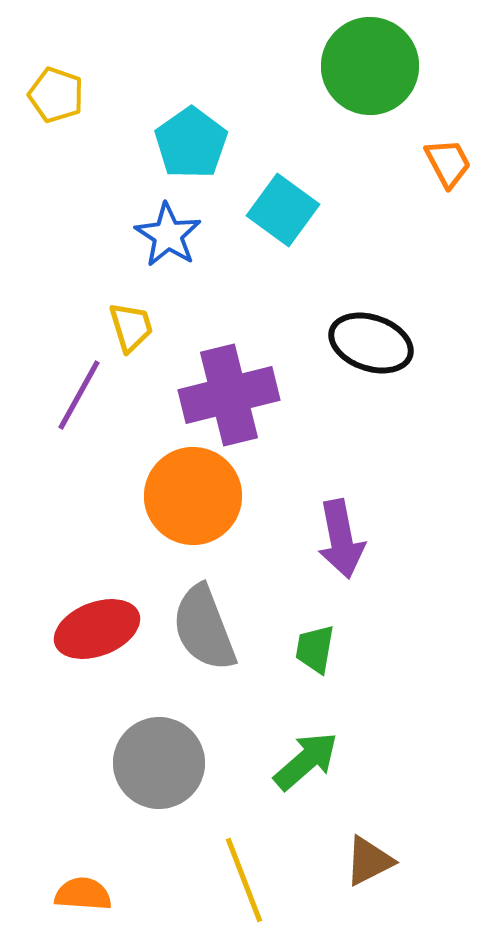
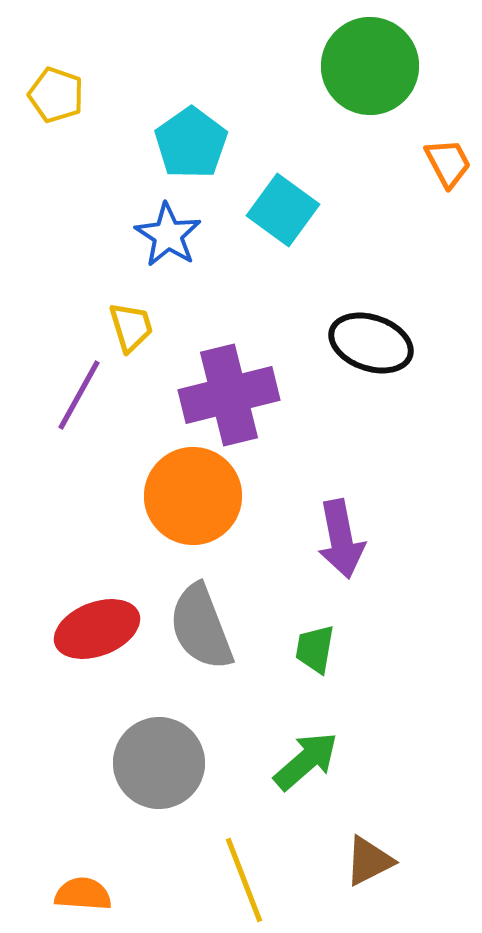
gray semicircle: moved 3 px left, 1 px up
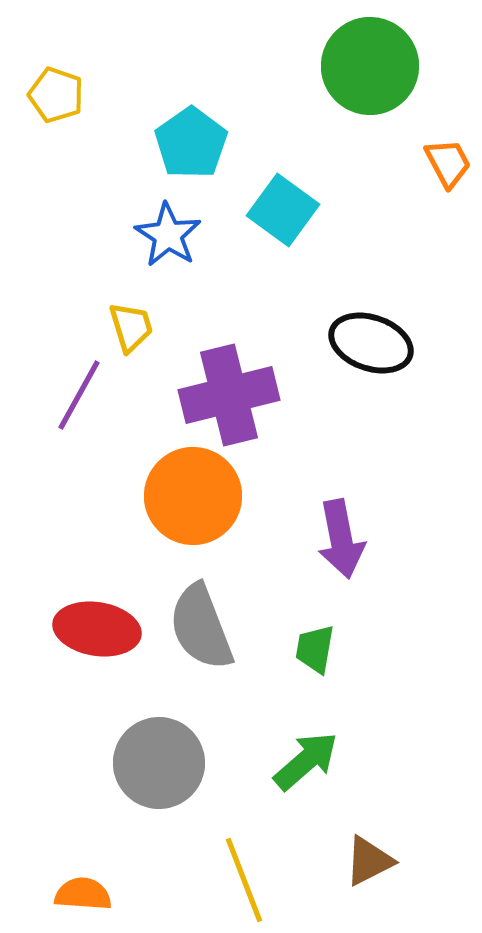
red ellipse: rotated 30 degrees clockwise
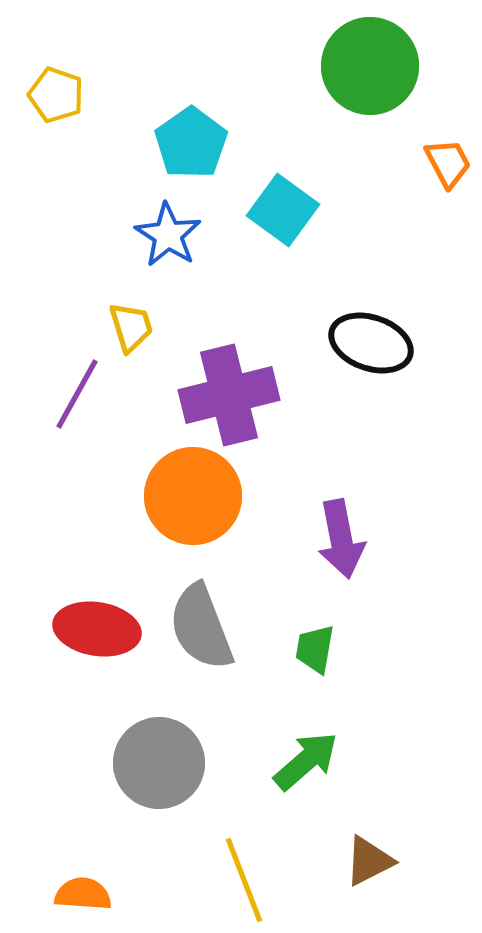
purple line: moved 2 px left, 1 px up
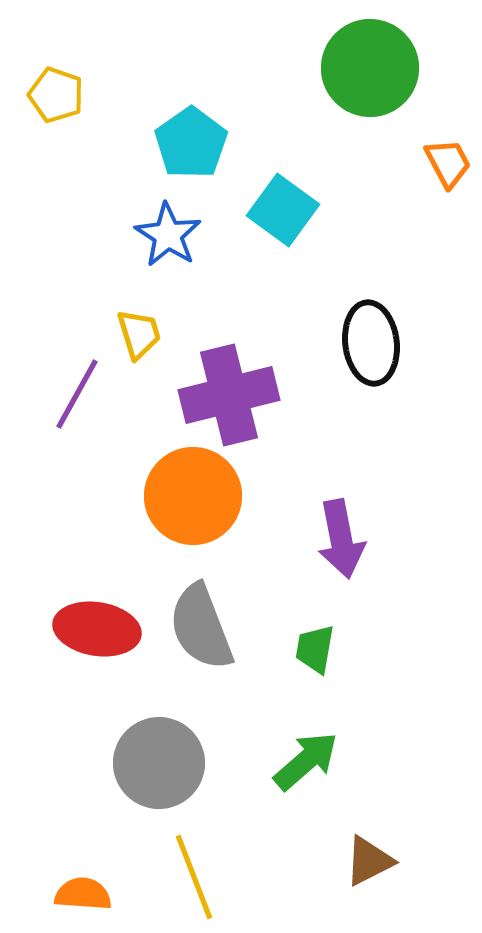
green circle: moved 2 px down
yellow trapezoid: moved 8 px right, 7 px down
black ellipse: rotated 64 degrees clockwise
yellow line: moved 50 px left, 3 px up
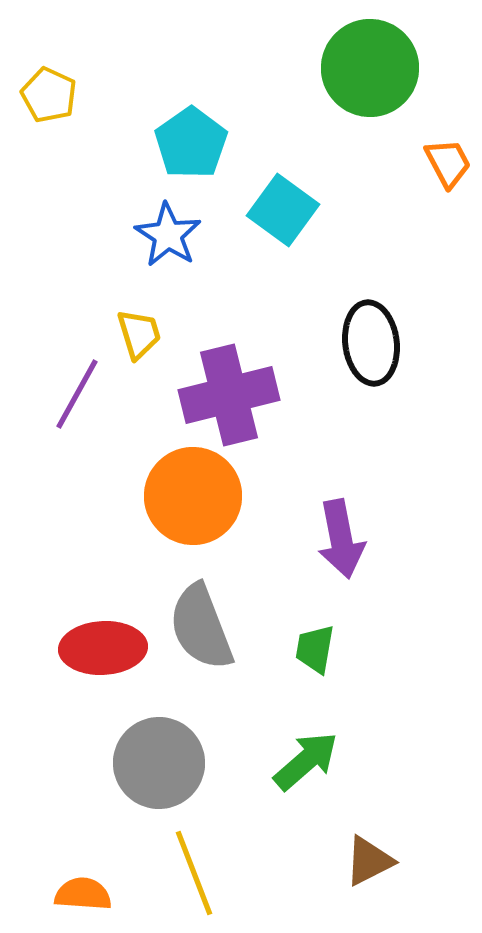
yellow pentagon: moved 7 px left; rotated 6 degrees clockwise
red ellipse: moved 6 px right, 19 px down; rotated 12 degrees counterclockwise
yellow line: moved 4 px up
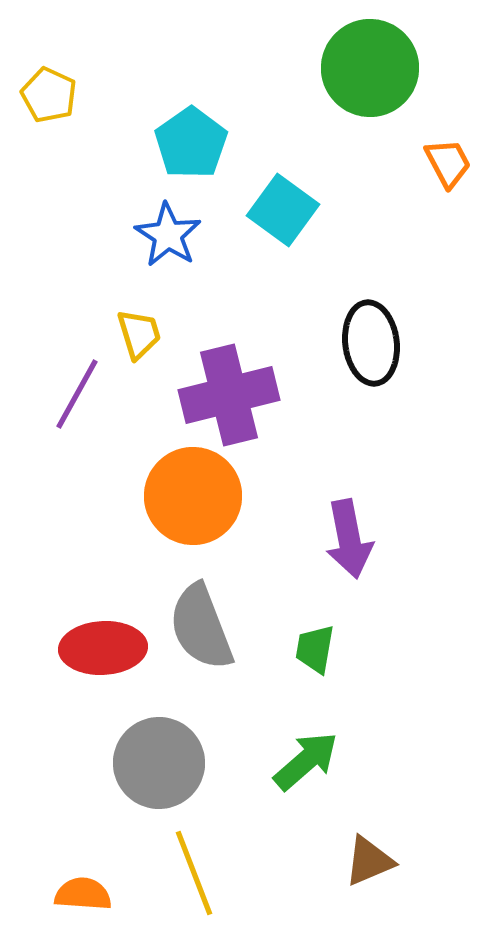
purple arrow: moved 8 px right
brown triangle: rotated 4 degrees clockwise
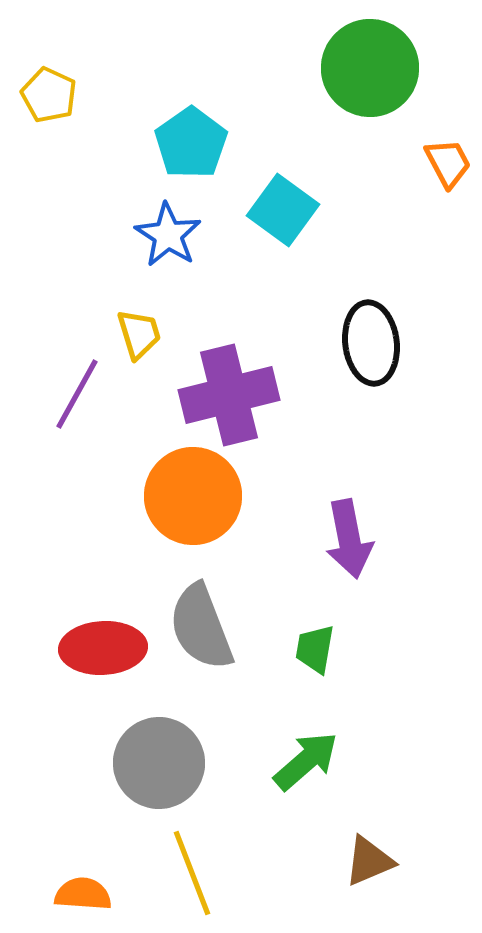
yellow line: moved 2 px left
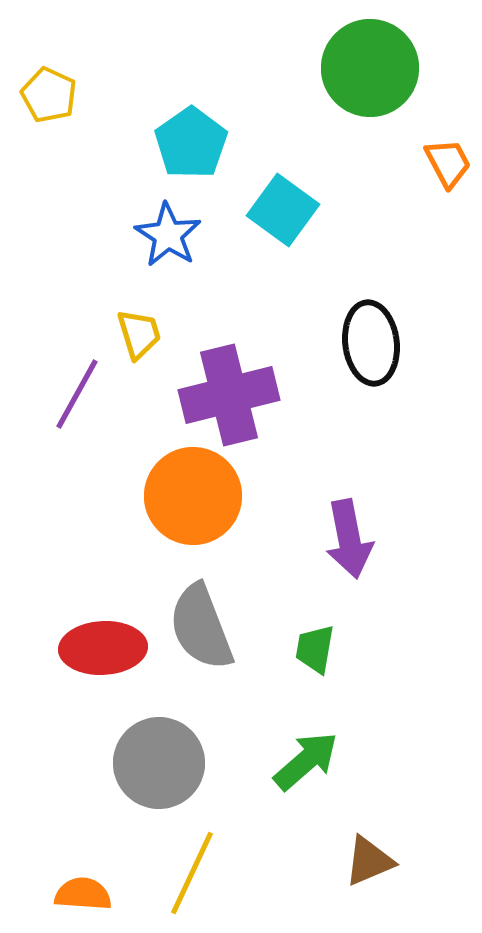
yellow line: rotated 46 degrees clockwise
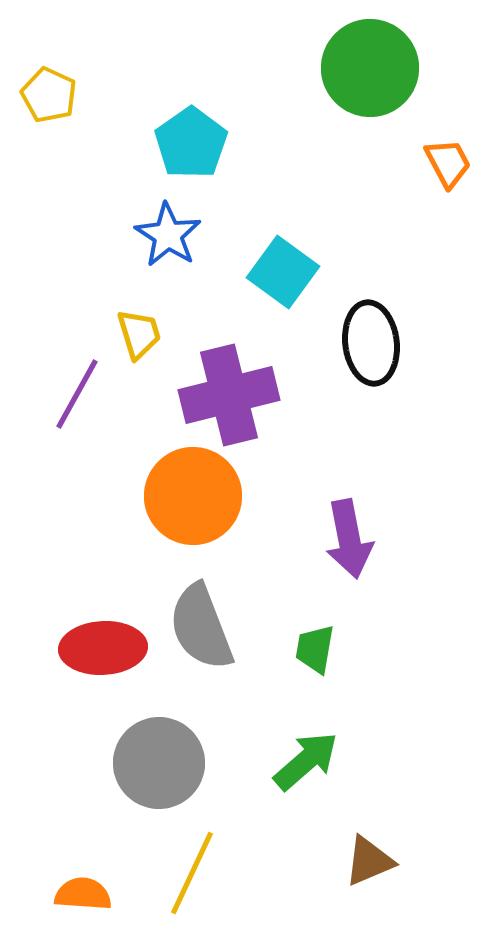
cyan square: moved 62 px down
